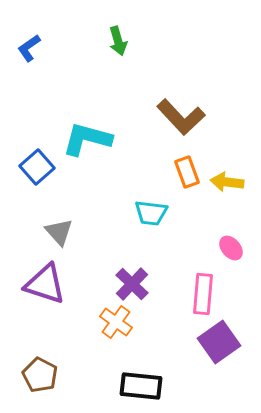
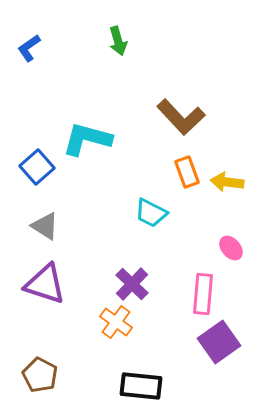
cyan trapezoid: rotated 20 degrees clockwise
gray triangle: moved 14 px left, 6 px up; rotated 16 degrees counterclockwise
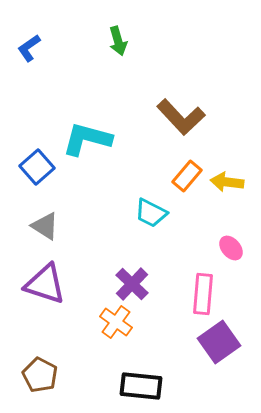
orange rectangle: moved 4 px down; rotated 60 degrees clockwise
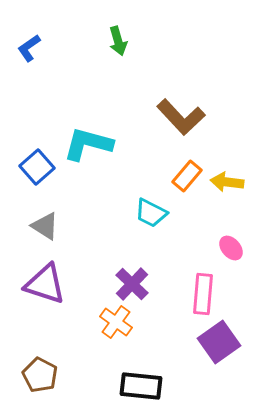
cyan L-shape: moved 1 px right, 5 px down
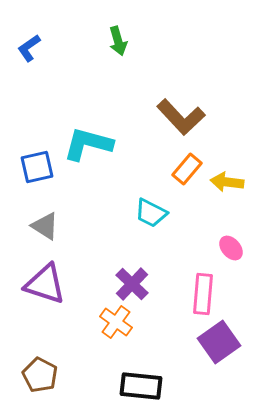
blue square: rotated 28 degrees clockwise
orange rectangle: moved 7 px up
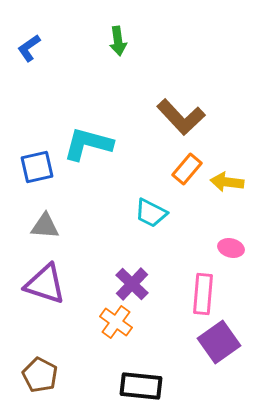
green arrow: rotated 8 degrees clockwise
gray triangle: rotated 28 degrees counterclockwise
pink ellipse: rotated 35 degrees counterclockwise
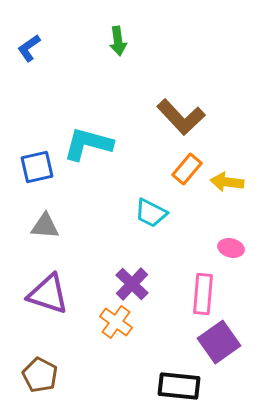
purple triangle: moved 3 px right, 10 px down
black rectangle: moved 38 px right
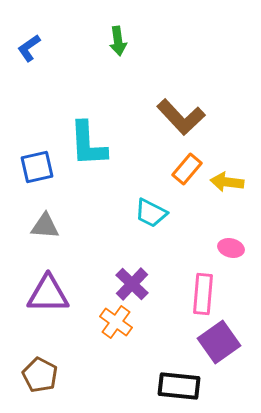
cyan L-shape: rotated 108 degrees counterclockwise
purple triangle: rotated 18 degrees counterclockwise
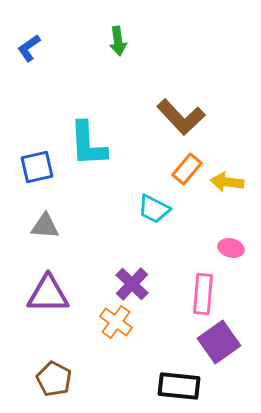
cyan trapezoid: moved 3 px right, 4 px up
brown pentagon: moved 14 px right, 4 px down
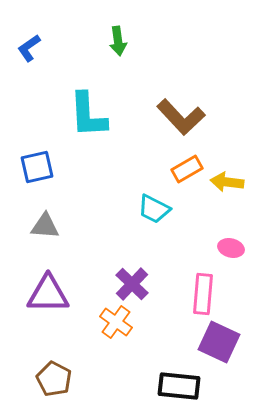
cyan L-shape: moved 29 px up
orange rectangle: rotated 20 degrees clockwise
purple square: rotated 30 degrees counterclockwise
